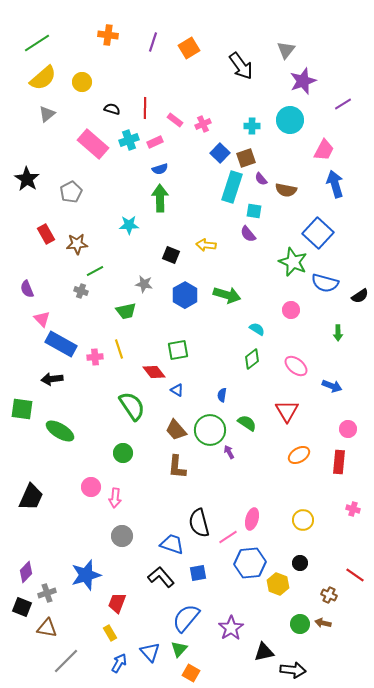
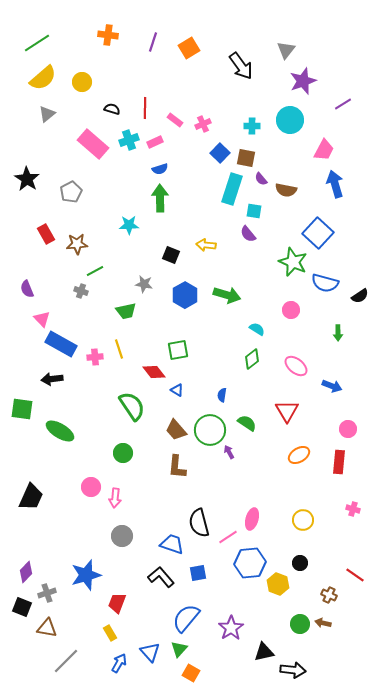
brown square at (246, 158): rotated 30 degrees clockwise
cyan rectangle at (232, 187): moved 2 px down
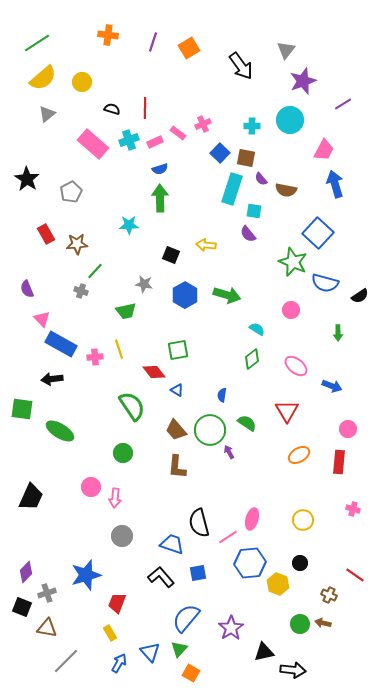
pink rectangle at (175, 120): moved 3 px right, 13 px down
green line at (95, 271): rotated 18 degrees counterclockwise
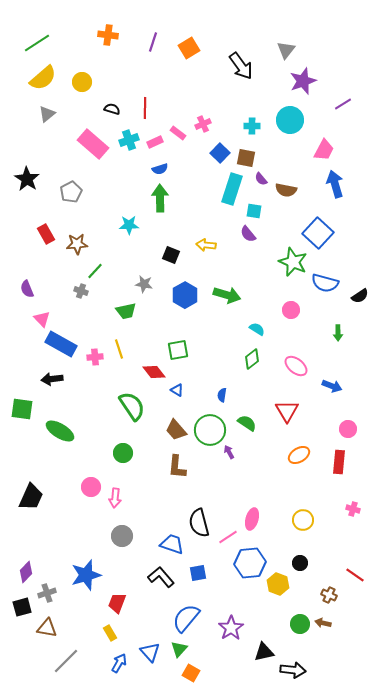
black square at (22, 607): rotated 36 degrees counterclockwise
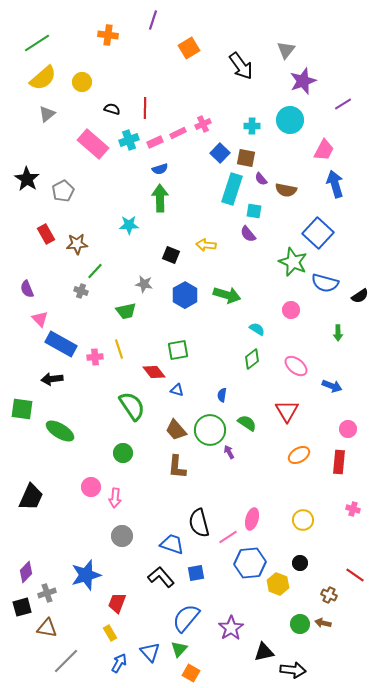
purple line at (153, 42): moved 22 px up
pink rectangle at (178, 133): rotated 63 degrees counterclockwise
gray pentagon at (71, 192): moved 8 px left, 1 px up
pink triangle at (42, 319): moved 2 px left
blue triangle at (177, 390): rotated 16 degrees counterclockwise
blue square at (198, 573): moved 2 px left
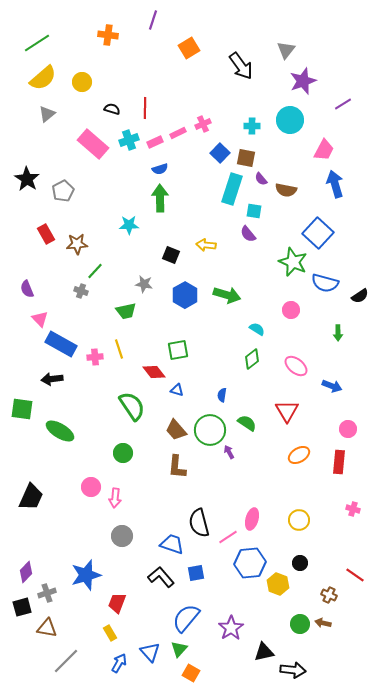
yellow circle at (303, 520): moved 4 px left
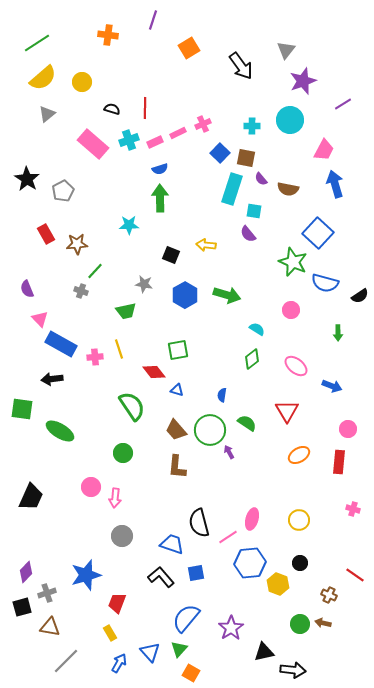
brown semicircle at (286, 190): moved 2 px right, 1 px up
brown triangle at (47, 628): moved 3 px right, 1 px up
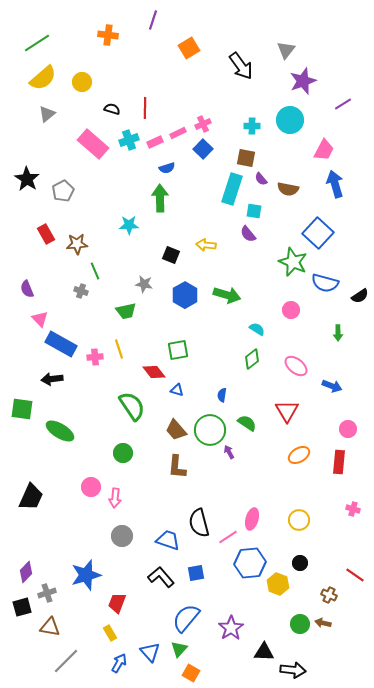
blue square at (220, 153): moved 17 px left, 4 px up
blue semicircle at (160, 169): moved 7 px right, 1 px up
green line at (95, 271): rotated 66 degrees counterclockwise
blue trapezoid at (172, 544): moved 4 px left, 4 px up
black triangle at (264, 652): rotated 15 degrees clockwise
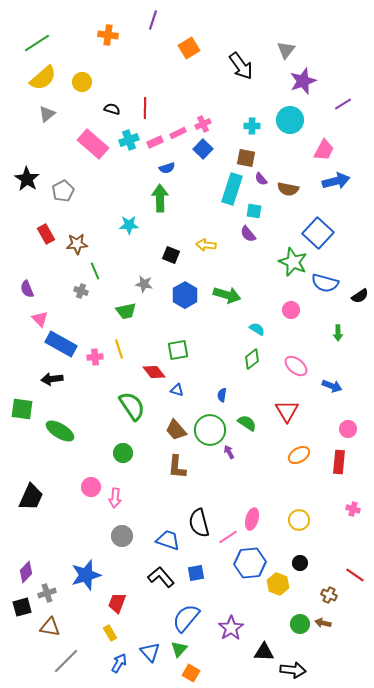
blue arrow at (335, 184): moved 1 px right, 3 px up; rotated 92 degrees clockwise
